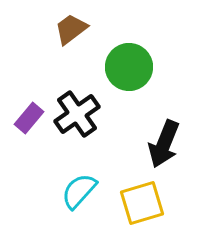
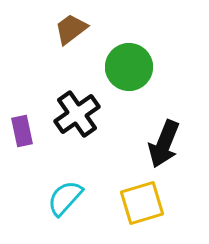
purple rectangle: moved 7 px left, 13 px down; rotated 52 degrees counterclockwise
cyan semicircle: moved 14 px left, 7 px down
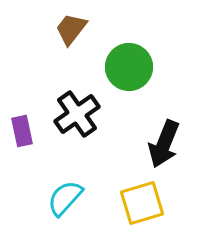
brown trapezoid: rotated 15 degrees counterclockwise
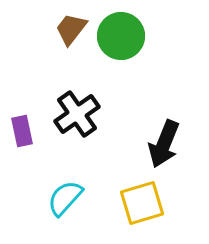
green circle: moved 8 px left, 31 px up
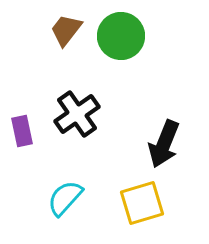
brown trapezoid: moved 5 px left, 1 px down
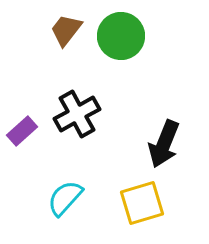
black cross: rotated 6 degrees clockwise
purple rectangle: rotated 60 degrees clockwise
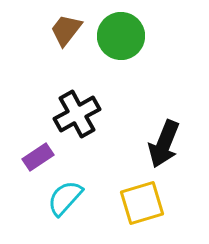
purple rectangle: moved 16 px right, 26 px down; rotated 8 degrees clockwise
